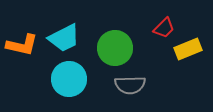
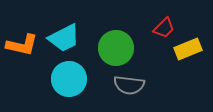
green circle: moved 1 px right
gray semicircle: moved 1 px left; rotated 8 degrees clockwise
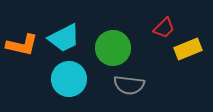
green circle: moved 3 px left
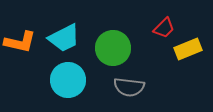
orange L-shape: moved 2 px left, 3 px up
cyan circle: moved 1 px left, 1 px down
gray semicircle: moved 2 px down
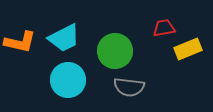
red trapezoid: rotated 145 degrees counterclockwise
green circle: moved 2 px right, 3 px down
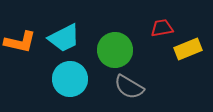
red trapezoid: moved 2 px left
green circle: moved 1 px up
cyan circle: moved 2 px right, 1 px up
gray semicircle: rotated 24 degrees clockwise
